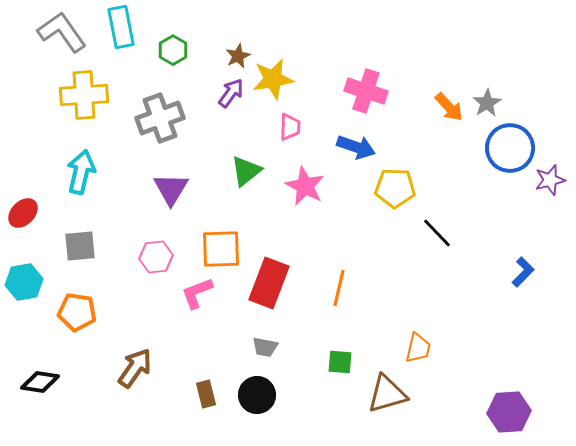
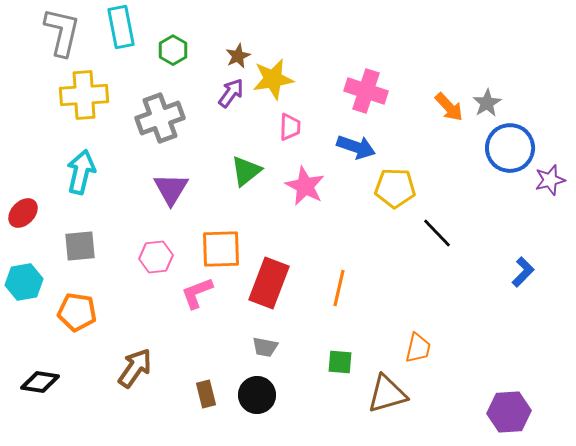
gray L-shape: rotated 48 degrees clockwise
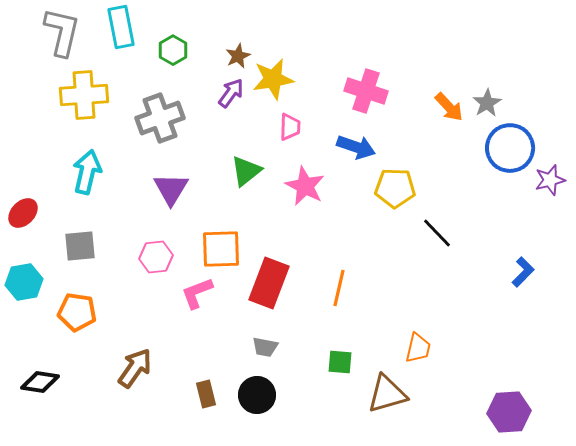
cyan arrow: moved 6 px right
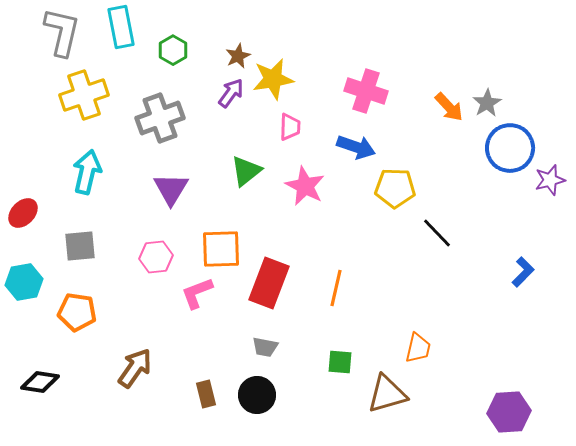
yellow cross: rotated 15 degrees counterclockwise
orange line: moved 3 px left
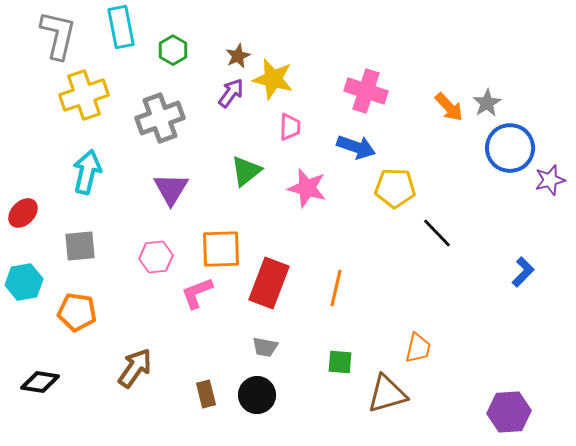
gray L-shape: moved 4 px left, 3 px down
yellow star: rotated 24 degrees clockwise
pink star: moved 2 px right, 2 px down; rotated 12 degrees counterclockwise
